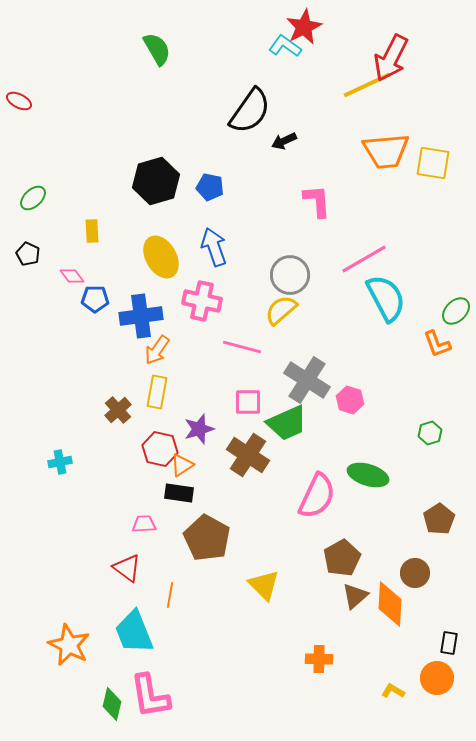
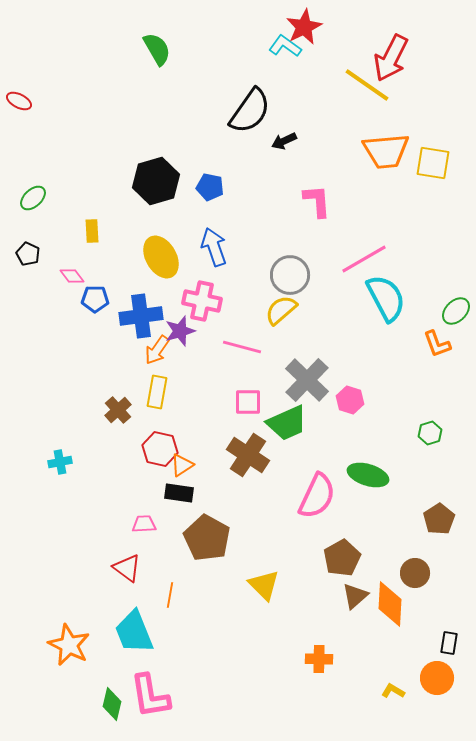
yellow line at (367, 85): rotated 60 degrees clockwise
gray cross at (307, 380): rotated 12 degrees clockwise
purple star at (199, 429): moved 19 px left, 98 px up
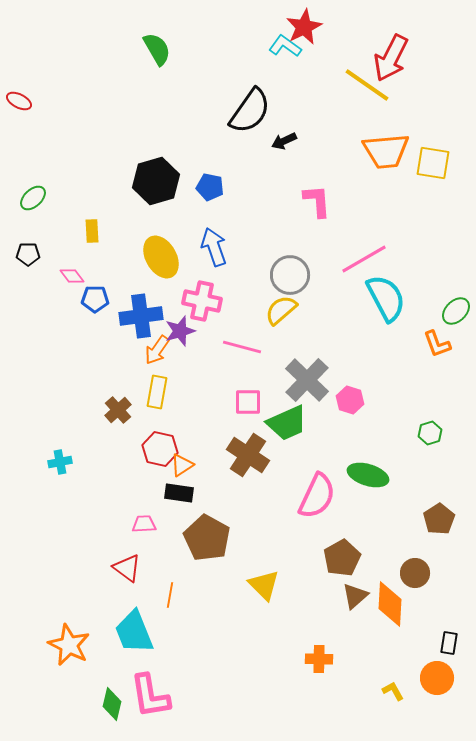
black pentagon at (28, 254): rotated 25 degrees counterclockwise
yellow L-shape at (393, 691): rotated 30 degrees clockwise
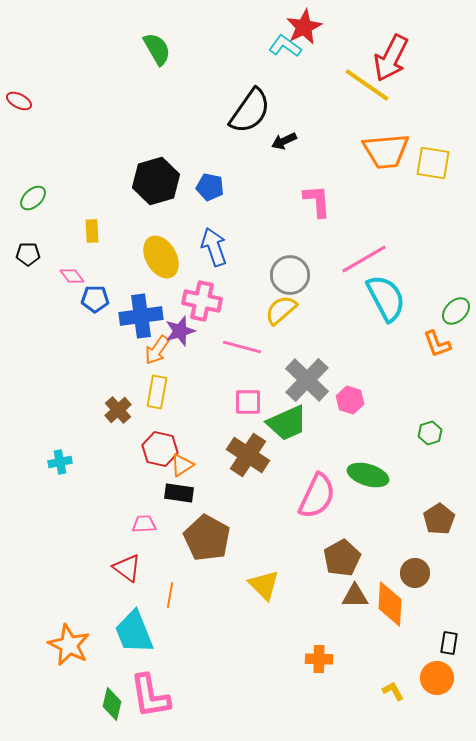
brown triangle at (355, 596): rotated 40 degrees clockwise
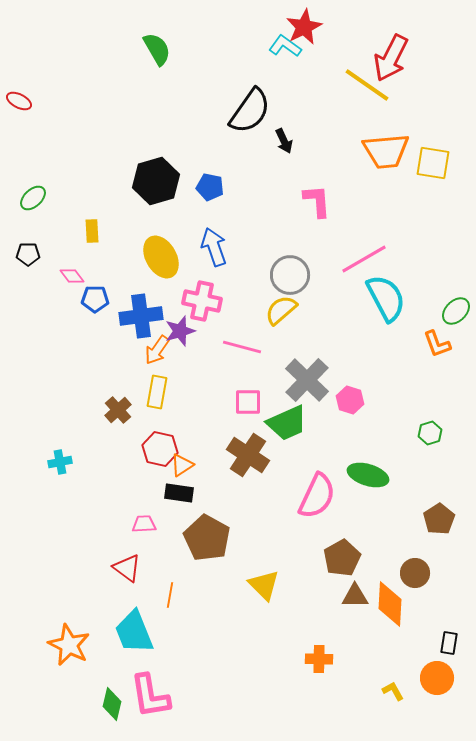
black arrow at (284, 141): rotated 90 degrees counterclockwise
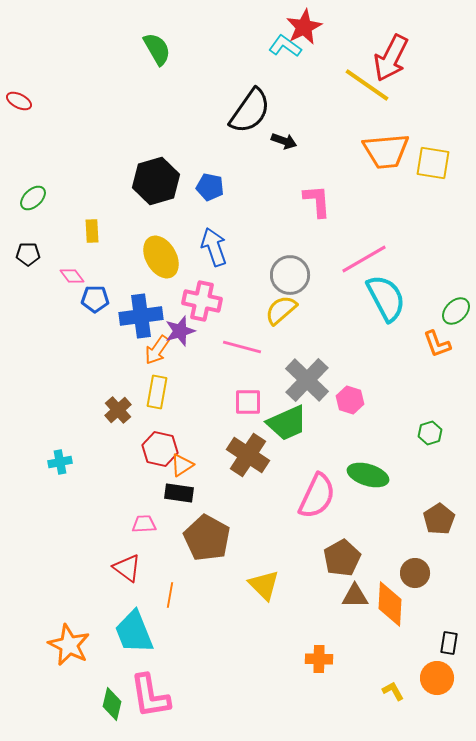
black arrow at (284, 141): rotated 45 degrees counterclockwise
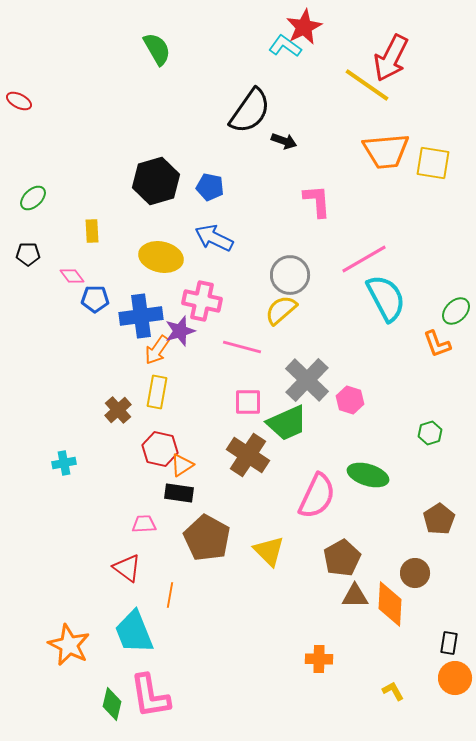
blue arrow at (214, 247): moved 9 px up; rotated 45 degrees counterclockwise
yellow ellipse at (161, 257): rotated 48 degrees counterclockwise
cyan cross at (60, 462): moved 4 px right, 1 px down
yellow triangle at (264, 585): moved 5 px right, 34 px up
orange circle at (437, 678): moved 18 px right
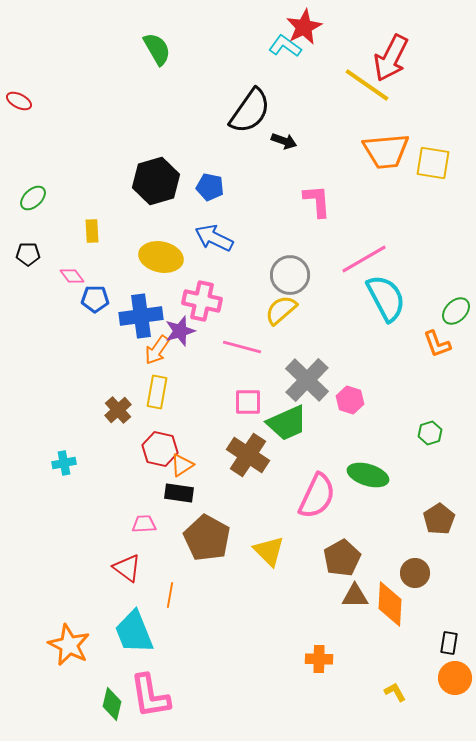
yellow L-shape at (393, 691): moved 2 px right, 1 px down
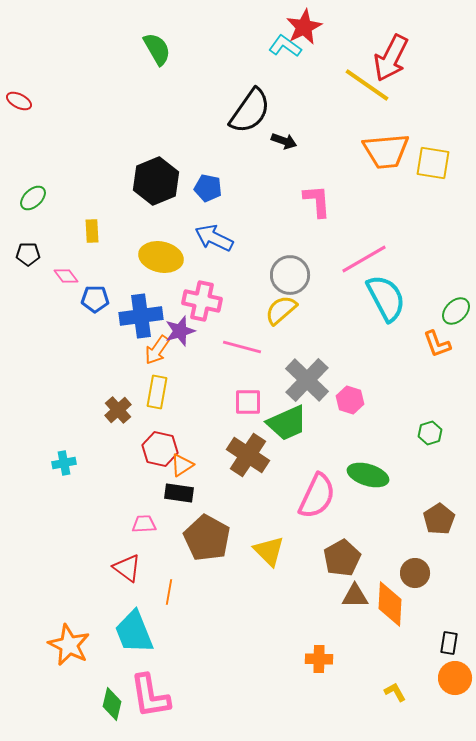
black hexagon at (156, 181): rotated 6 degrees counterclockwise
blue pentagon at (210, 187): moved 2 px left, 1 px down
pink diamond at (72, 276): moved 6 px left
orange line at (170, 595): moved 1 px left, 3 px up
